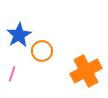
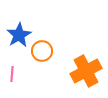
pink line: rotated 14 degrees counterclockwise
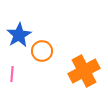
orange cross: moved 2 px left
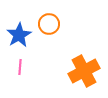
orange circle: moved 7 px right, 27 px up
pink line: moved 8 px right, 7 px up
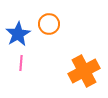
blue star: moved 1 px left, 1 px up
pink line: moved 1 px right, 4 px up
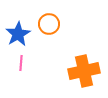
orange cross: rotated 16 degrees clockwise
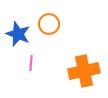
blue star: rotated 20 degrees counterclockwise
pink line: moved 10 px right
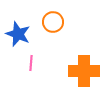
orange circle: moved 4 px right, 2 px up
orange cross: rotated 12 degrees clockwise
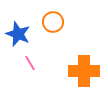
pink line: moved 1 px left; rotated 35 degrees counterclockwise
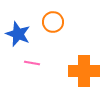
pink line: moved 2 px right; rotated 49 degrees counterclockwise
